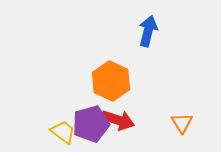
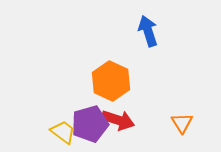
blue arrow: rotated 32 degrees counterclockwise
purple pentagon: moved 1 px left
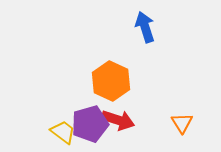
blue arrow: moved 3 px left, 4 px up
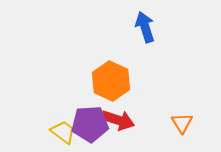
purple pentagon: rotated 12 degrees clockwise
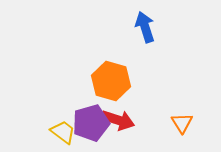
orange hexagon: rotated 9 degrees counterclockwise
purple pentagon: moved 1 px right, 1 px up; rotated 12 degrees counterclockwise
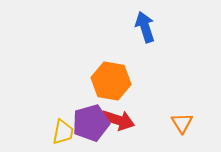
orange hexagon: rotated 6 degrees counterclockwise
yellow trapezoid: rotated 64 degrees clockwise
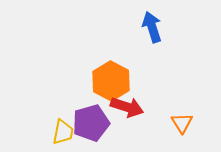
blue arrow: moved 7 px right
orange hexagon: rotated 18 degrees clockwise
red arrow: moved 9 px right, 13 px up
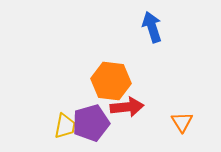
orange hexagon: rotated 21 degrees counterclockwise
red arrow: rotated 24 degrees counterclockwise
orange triangle: moved 1 px up
yellow trapezoid: moved 2 px right, 6 px up
